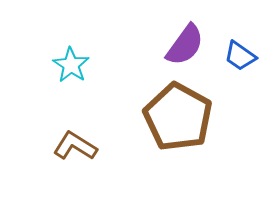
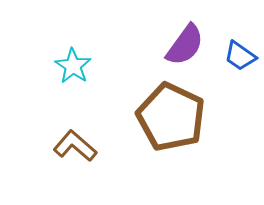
cyan star: moved 2 px right, 1 px down
brown pentagon: moved 7 px left; rotated 4 degrees counterclockwise
brown L-shape: rotated 9 degrees clockwise
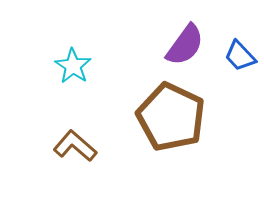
blue trapezoid: rotated 12 degrees clockwise
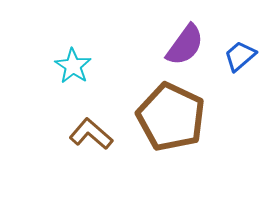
blue trapezoid: rotated 92 degrees clockwise
brown L-shape: moved 16 px right, 12 px up
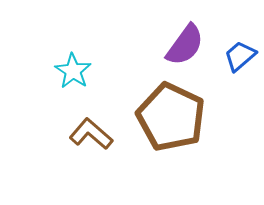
cyan star: moved 5 px down
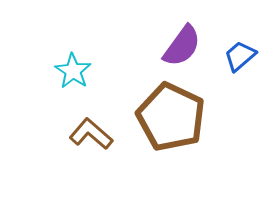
purple semicircle: moved 3 px left, 1 px down
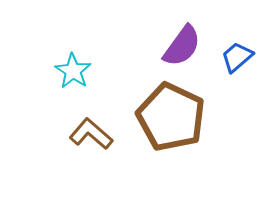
blue trapezoid: moved 3 px left, 1 px down
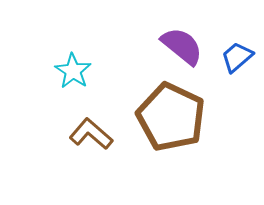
purple semicircle: rotated 87 degrees counterclockwise
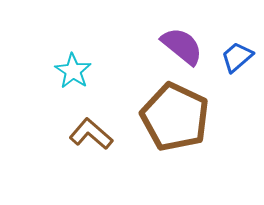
brown pentagon: moved 4 px right
